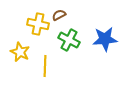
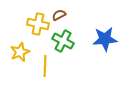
green cross: moved 6 px left, 1 px down
yellow star: rotated 24 degrees clockwise
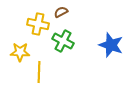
brown semicircle: moved 2 px right, 3 px up
blue star: moved 6 px right, 6 px down; rotated 25 degrees clockwise
yellow star: rotated 24 degrees clockwise
yellow line: moved 6 px left, 6 px down
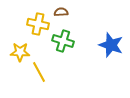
brown semicircle: rotated 24 degrees clockwise
green cross: rotated 10 degrees counterclockwise
yellow line: rotated 30 degrees counterclockwise
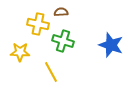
yellow line: moved 12 px right
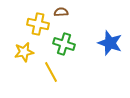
green cross: moved 1 px right, 3 px down
blue star: moved 1 px left, 2 px up
yellow star: moved 4 px right; rotated 12 degrees counterclockwise
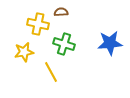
blue star: rotated 25 degrees counterclockwise
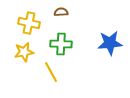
yellow cross: moved 9 px left, 1 px up
green cross: moved 3 px left; rotated 15 degrees counterclockwise
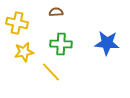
brown semicircle: moved 5 px left
yellow cross: moved 12 px left
blue star: moved 3 px left; rotated 10 degrees clockwise
yellow line: rotated 15 degrees counterclockwise
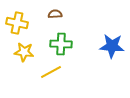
brown semicircle: moved 1 px left, 2 px down
blue star: moved 5 px right, 3 px down
yellow star: rotated 18 degrees clockwise
yellow line: rotated 75 degrees counterclockwise
